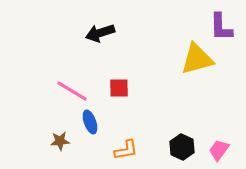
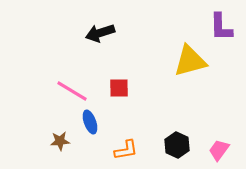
yellow triangle: moved 7 px left, 2 px down
black hexagon: moved 5 px left, 2 px up
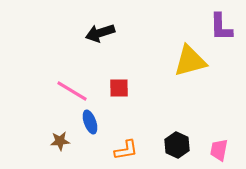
pink trapezoid: rotated 25 degrees counterclockwise
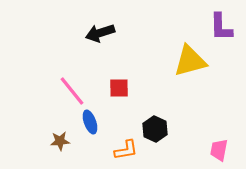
pink line: rotated 20 degrees clockwise
black hexagon: moved 22 px left, 16 px up
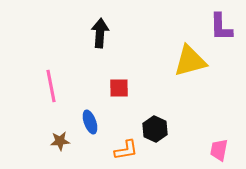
black arrow: rotated 112 degrees clockwise
pink line: moved 21 px left, 5 px up; rotated 28 degrees clockwise
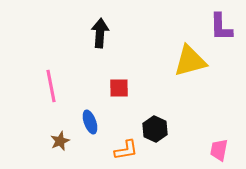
brown star: rotated 18 degrees counterclockwise
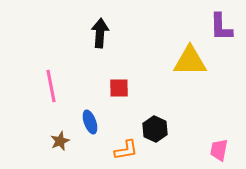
yellow triangle: rotated 15 degrees clockwise
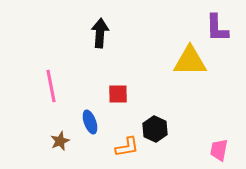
purple L-shape: moved 4 px left, 1 px down
red square: moved 1 px left, 6 px down
orange L-shape: moved 1 px right, 3 px up
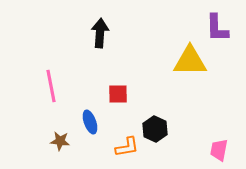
brown star: rotated 30 degrees clockwise
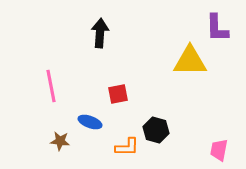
red square: rotated 10 degrees counterclockwise
blue ellipse: rotated 50 degrees counterclockwise
black hexagon: moved 1 px right, 1 px down; rotated 10 degrees counterclockwise
orange L-shape: rotated 10 degrees clockwise
